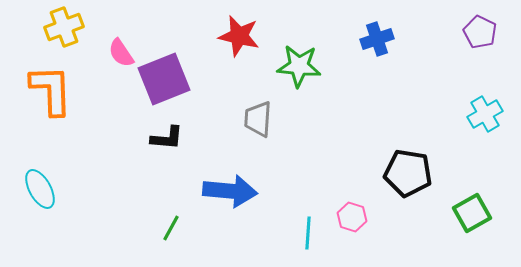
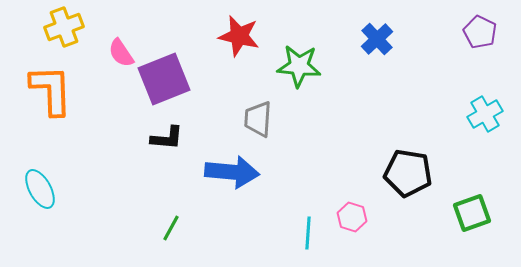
blue cross: rotated 24 degrees counterclockwise
blue arrow: moved 2 px right, 19 px up
green square: rotated 9 degrees clockwise
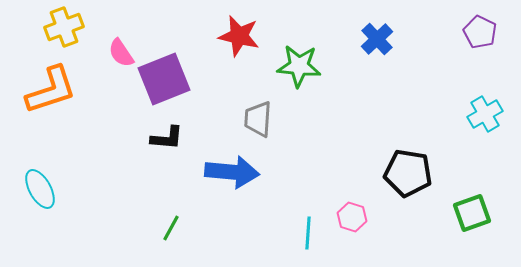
orange L-shape: rotated 74 degrees clockwise
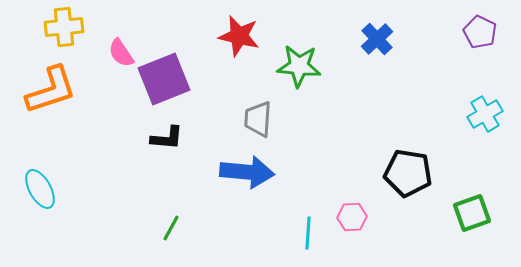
yellow cross: rotated 15 degrees clockwise
blue arrow: moved 15 px right
pink hexagon: rotated 20 degrees counterclockwise
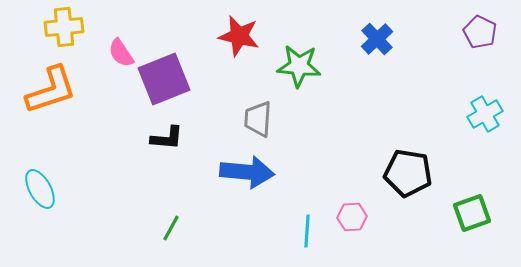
cyan line: moved 1 px left, 2 px up
